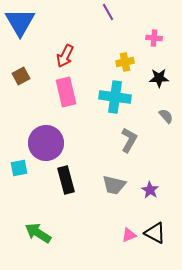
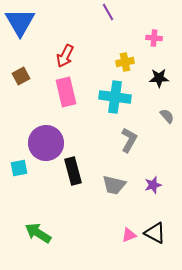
gray semicircle: moved 1 px right
black rectangle: moved 7 px right, 9 px up
purple star: moved 3 px right, 5 px up; rotated 24 degrees clockwise
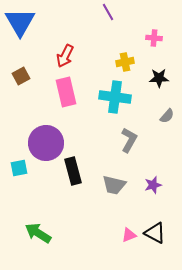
gray semicircle: rotated 84 degrees clockwise
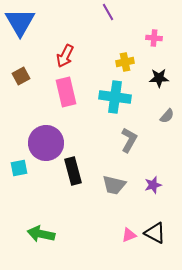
green arrow: moved 3 px right, 1 px down; rotated 20 degrees counterclockwise
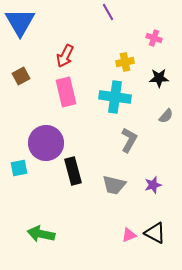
pink cross: rotated 14 degrees clockwise
gray semicircle: moved 1 px left
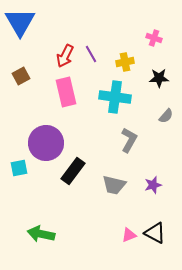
purple line: moved 17 px left, 42 px down
black rectangle: rotated 52 degrees clockwise
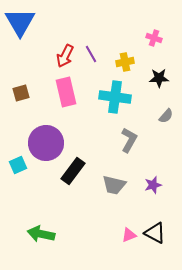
brown square: moved 17 px down; rotated 12 degrees clockwise
cyan square: moved 1 px left, 3 px up; rotated 12 degrees counterclockwise
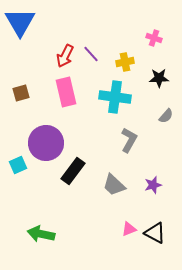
purple line: rotated 12 degrees counterclockwise
gray trapezoid: rotated 30 degrees clockwise
pink triangle: moved 6 px up
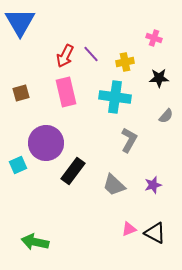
green arrow: moved 6 px left, 8 px down
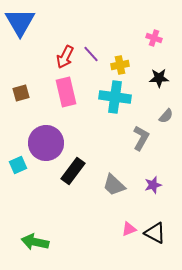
red arrow: moved 1 px down
yellow cross: moved 5 px left, 3 px down
gray L-shape: moved 12 px right, 2 px up
